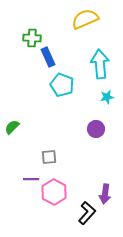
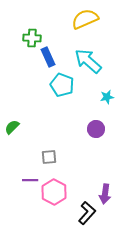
cyan arrow: moved 12 px left, 3 px up; rotated 44 degrees counterclockwise
purple line: moved 1 px left, 1 px down
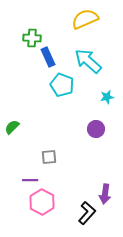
pink hexagon: moved 12 px left, 10 px down
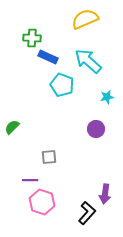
blue rectangle: rotated 42 degrees counterclockwise
pink hexagon: rotated 10 degrees counterclockwise
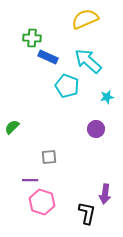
cyan pentagon: moved 5 px right, 1 px down
black L-shape: rotated 30 degrees counterclockwise
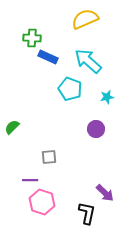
cyan pentagon: moved 3 px right, 3 px down
purple arrow: moved 1 px up; rotated 54 degrees counterclockwise
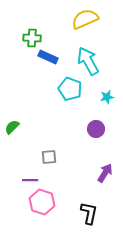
cyan arrow: rotated 20 degrees clockwise
purple arrow: moved 20 px up; rotated 102 degrees counterclockwise
black L-shape: moved 2 px right
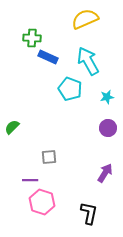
purple circle: moved 12 px right, 1 px up
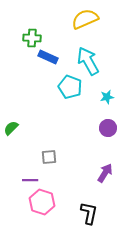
cyan pentagon: moved 2 px up
green semicircle: moved 1 px left, 1 px down
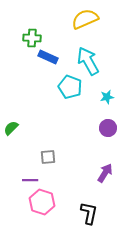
gray square: moved 1 px left
